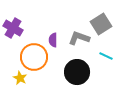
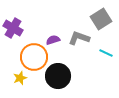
gray square: moved 5 px up
purple semicircle: rotated 72 degrees clockwise
cyan line: moved 3 px up
black circle: moved 19 px left, 4 px down
yellow star: rotated 24 degrees clockwise
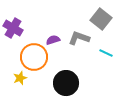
gray square: rotated 20 degrees counterclockwise
black circle: moved 8 px right, 7 px down
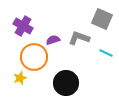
gray square: moved 1 px right; rotated 15 degrees counterclockwise
purple cross: moved 10 px right, 2 px up
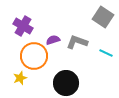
gray square: moved 1 px right, 2 px up; rotated 10 degrees clockwise
gray L-shape: moved 2 px left, 4 px down
orange circle: moved 1 px up
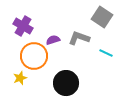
gray square: moved 1 px left
gray L-shape: moved 2 px right, 4 px up
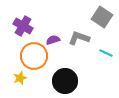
black circle: moved 1 px left, 2 px up
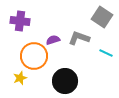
purple cross: moved 3 px left, 5 px up; rotated 24 degrees counterclockwise
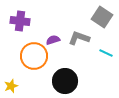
yellow star: moved 9 px left, 8 px down
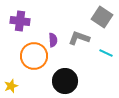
purple semicircle: rotated 104 degrees clockwise
